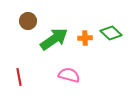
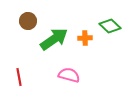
green diamond: moved 1 px left, 7 px up
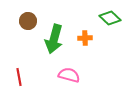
green diamond: moved 8 px up
green arrow: rotated 140 degrees clockwise
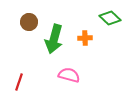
brown circle: moved 1 px right, 1 px down
red line: moved 5 px down; rotated 30 degrees clockwise
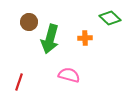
green arrow: moved 4 px left
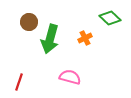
orange cross: rotated 24 degrees counterclockwise
pink semicircle: moved 1 px right, 2 px down
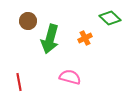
brown circle: moved 1 px left, 1 px up
red line: rotated 30 degrees counterclockwise
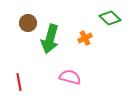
brown circle: moved 2 px down
